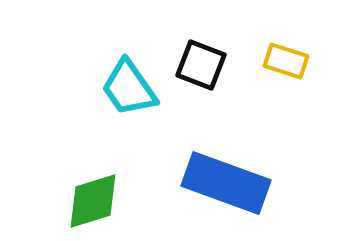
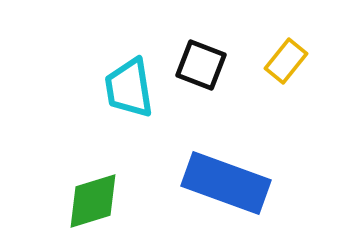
yellow rectangle: rotated 69 degrees counterclockwise
cyan trapezoid: rotated 26 degrees clockwise
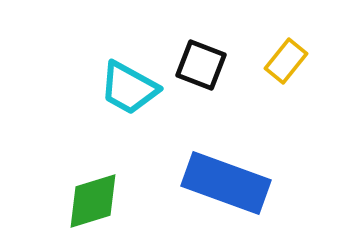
cyan trapezoid: rotated 52 degrees counterclockwise
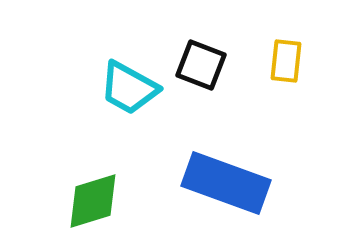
yellow rectangle: rotated 33 degrees counterclockwise
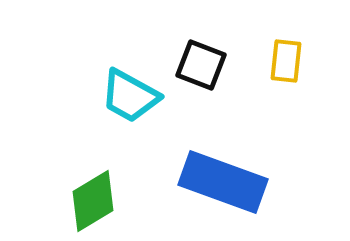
cyan trapezoid: moved 1 px right, 8 px down
blue rectangle: moved 3 px left, 1 px up
green diamond: rotated 14 degrees counterclockwise
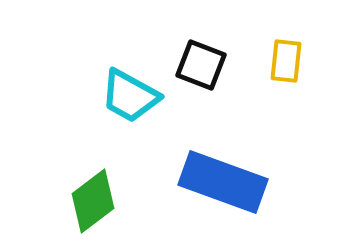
green diamond: rotated 6 degrees counterclockwise
